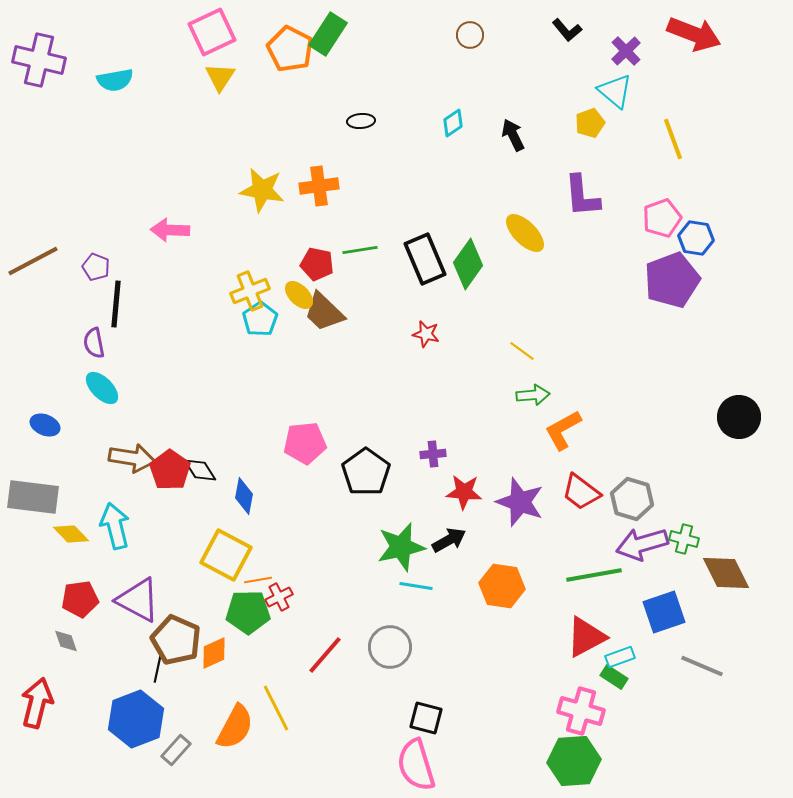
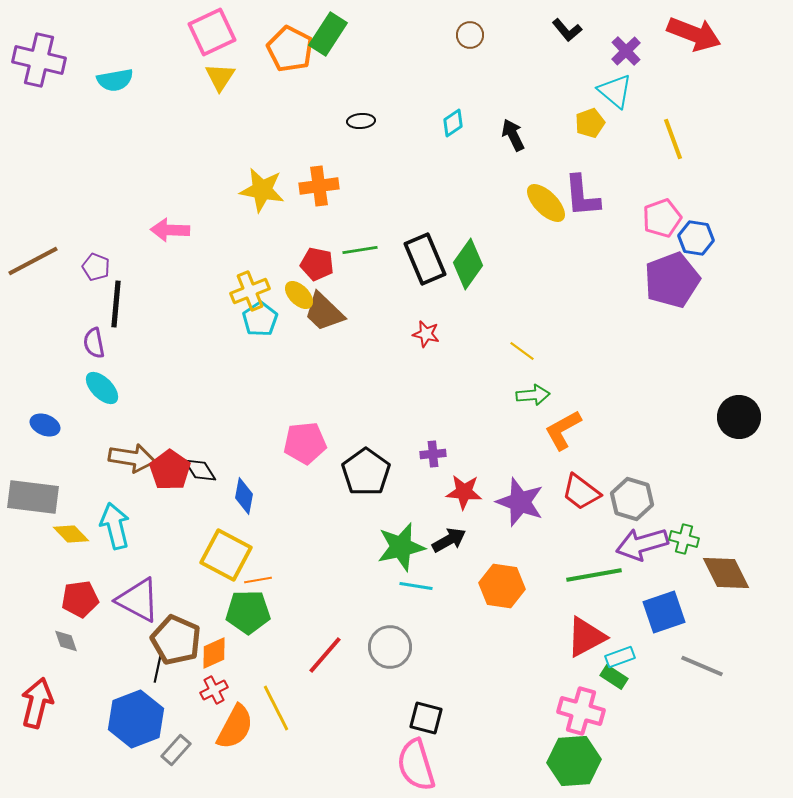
yellow ellipse at (525, 233): moved 21 px right, 30 px up
red cross at (279, 597): moved 65 px left, 93 px down
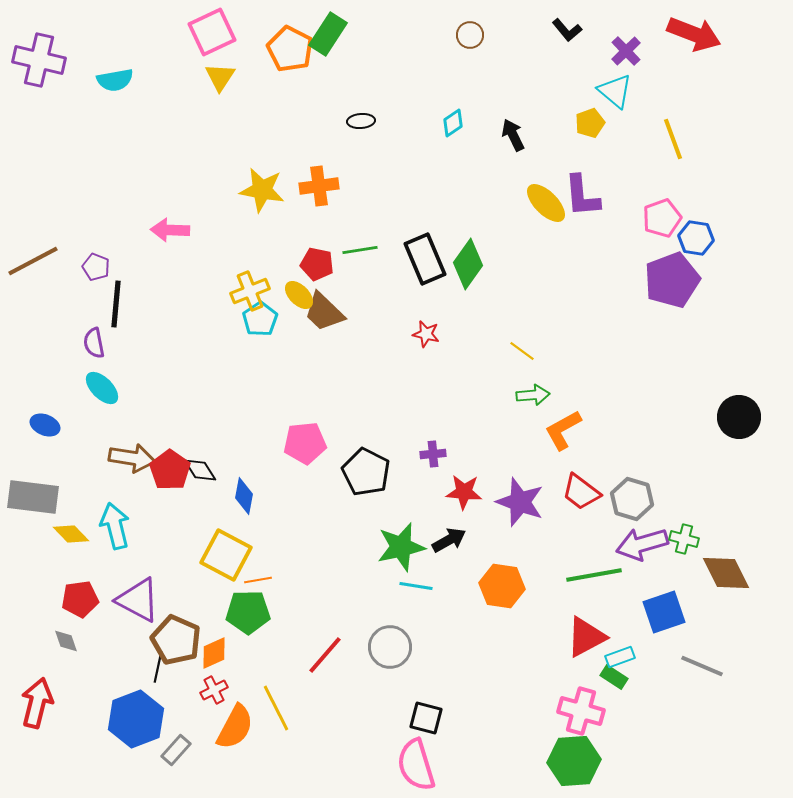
black pentagon at (366, 472): rotated 9 degrees counterclockwise
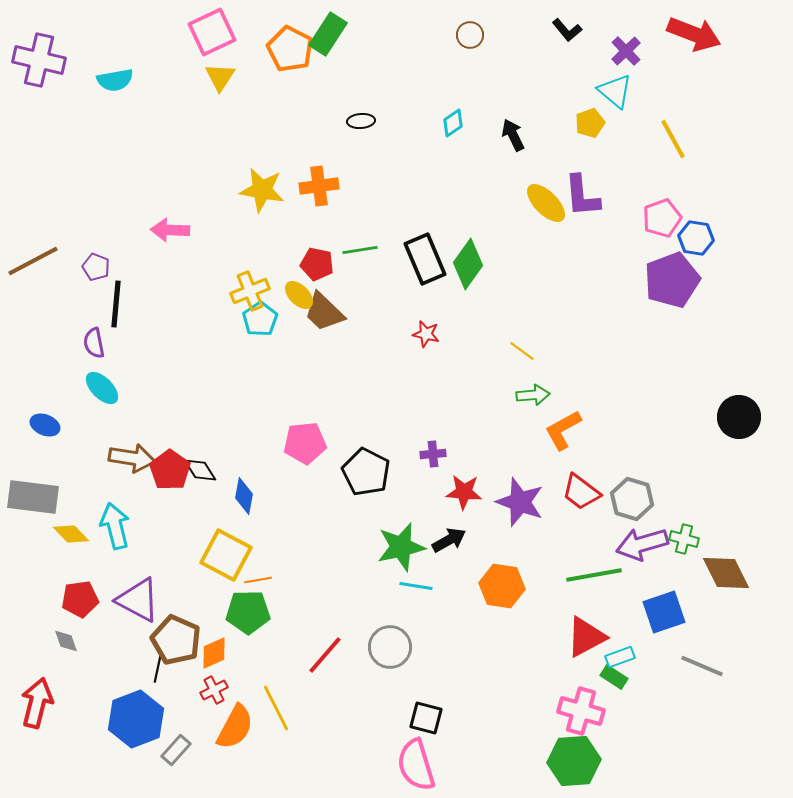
yellow line at (673, 139): rotated 9 degrees counterclockwise
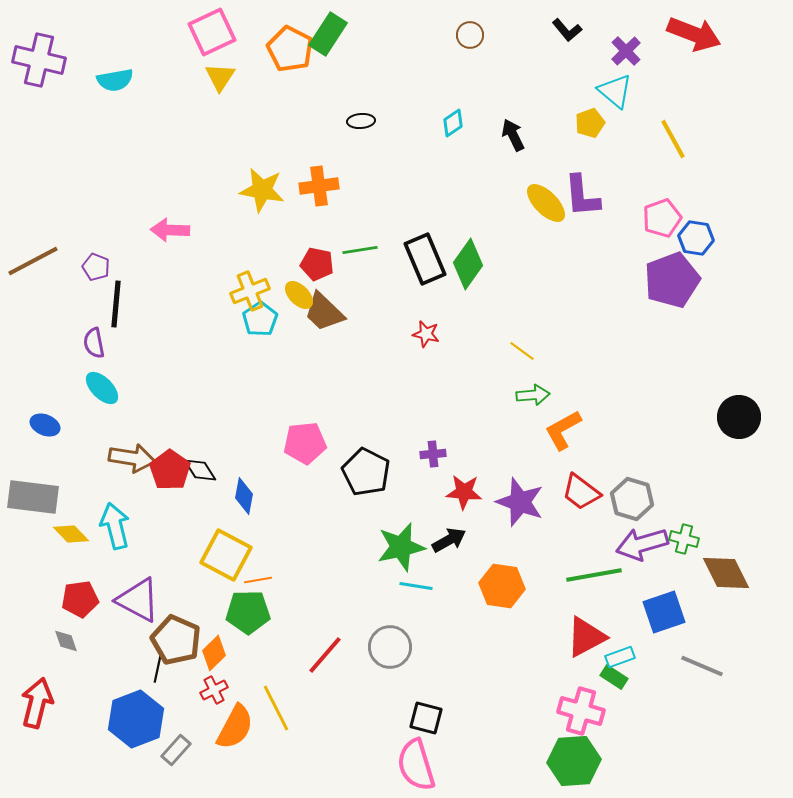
orange diamond at (214, 653): rotated 20 degrees counterclockwise
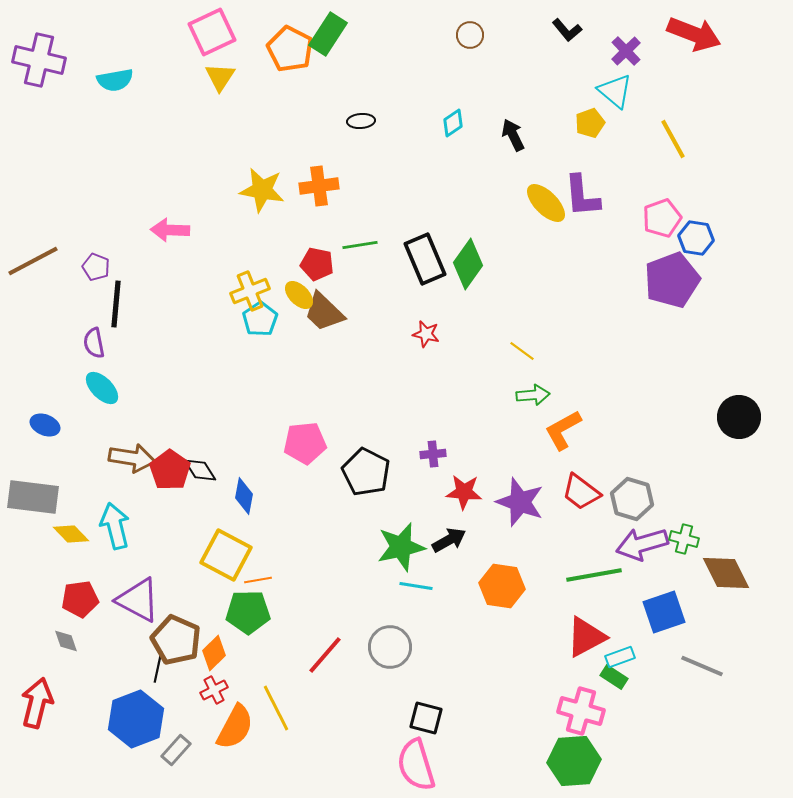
green line at (360, 250): moved 5 px up
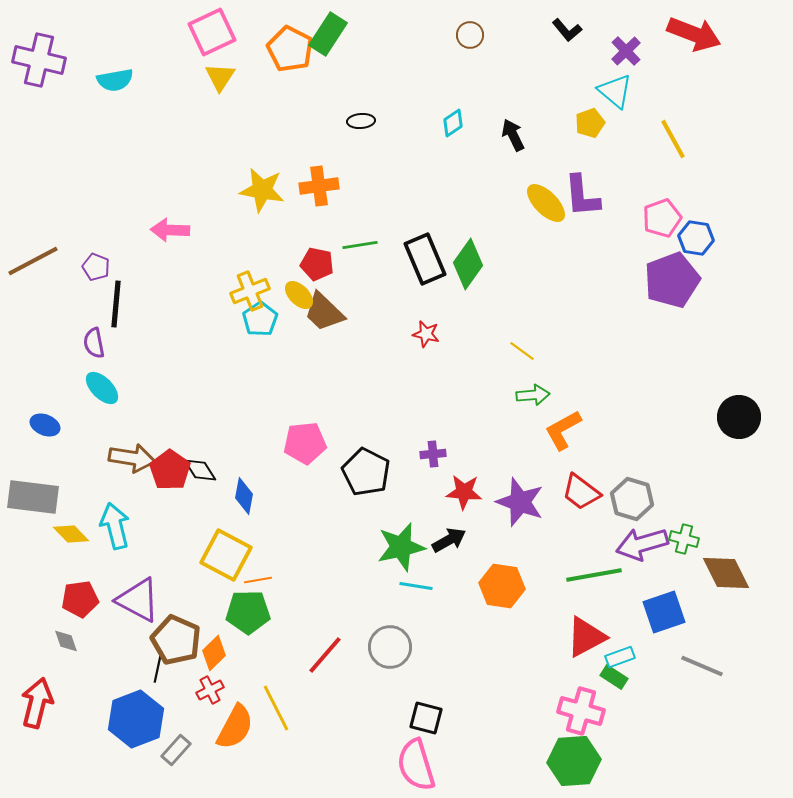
red cross at (214, 690): moved 4 px left
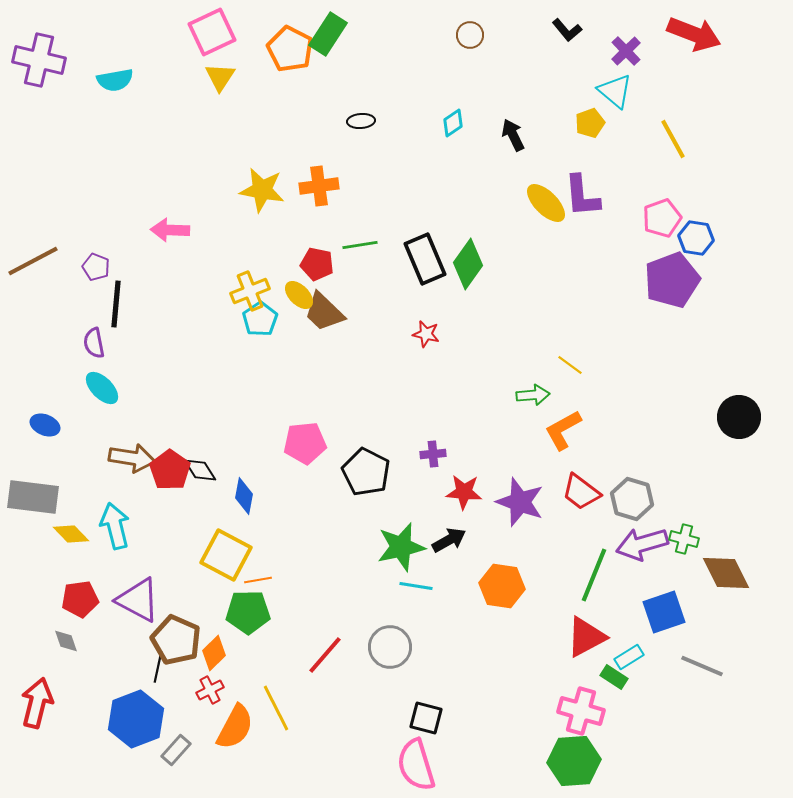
yellow line at (522, 351): moved 48 px right, 14 px down
green line at (594, 575): rotated 58 degrees counterclockwise
cyan rectangle at (620, 657): moved 9 px right; rotated 12 degrees counterclockwise
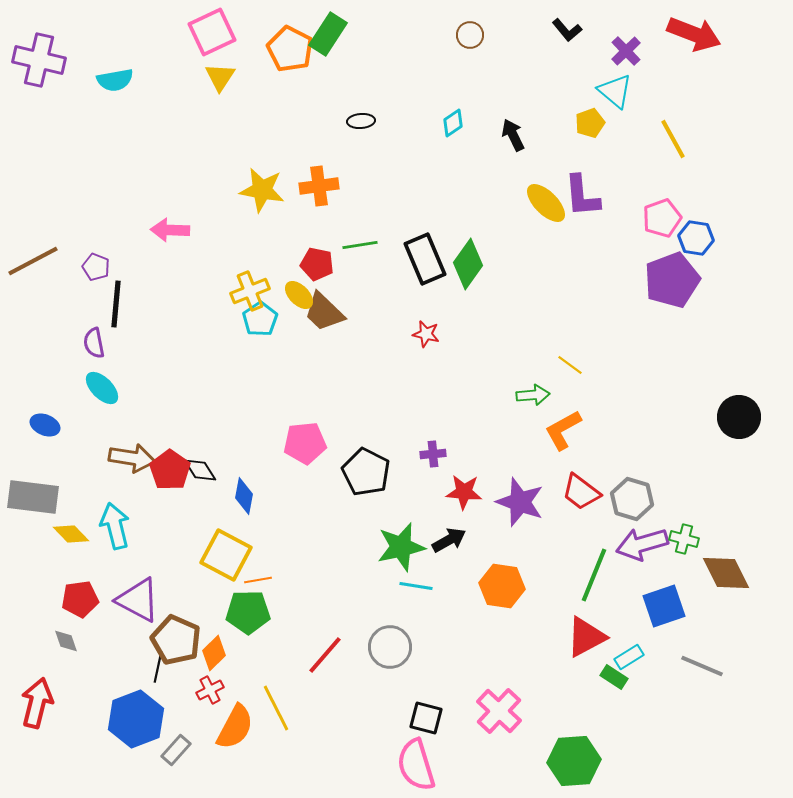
blue square at (664, 612): moved 6 px up
pink cross at (581, 711): moved 82 px left; rotated 27 degrees clockwise
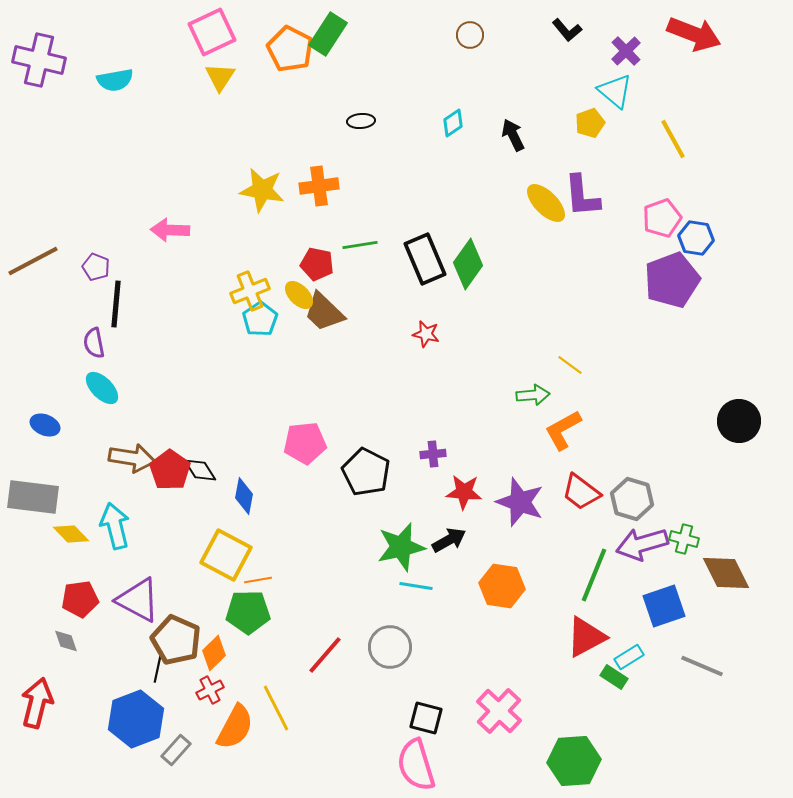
black circle at (739, 417): moved 4 px down
